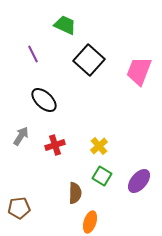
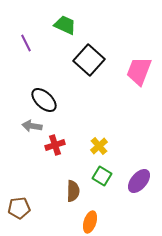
purple line: moved 7 px left, 11 px up
gray arrow: moved 11 px right, 10 px up; rotated 114 degrees counterclockwise
brown semicircle: moved 2 px left, 2 px up
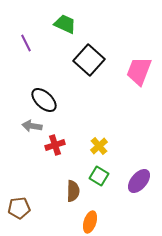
green trapezoid: moved 1 px up
green square: moved 3 px left
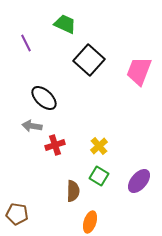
black ellipse: moved 2 px up
brown pentagon: moved 2 px left, 6 px down; rotated 15 degrees clockwise
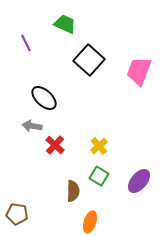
red cross: rotated 30 degrees counterclockwise
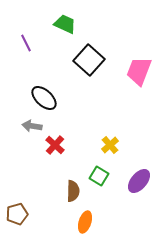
yellow cross: moved 11 px right, 1 px up
brown pentagon: rotated 25 degrees counterclockwise
orange ellipse: moved 5 px left
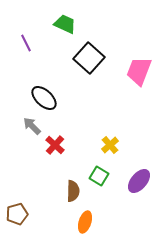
black square: moved 2 px up
gray arrow: rotated 36 degrees clockwise
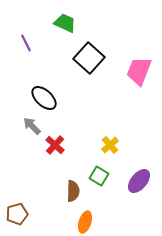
green trapezoid: moved 1 px up
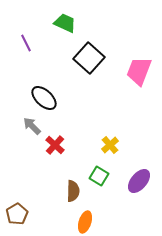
brown pentagon: rotated 15 degrees counterclockwise
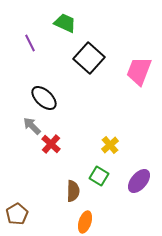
purple line: moved 4 px right
red cross: moved 4 px left, 1 px up
